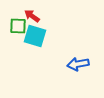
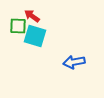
blue arrow: moved 4 px left, 2 px up
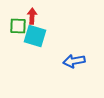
red arrow: rotated 56 degrees clockwise
blue arrow: moved 1 px up
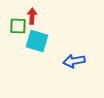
cyan square: moved 2 px right, 5 px down
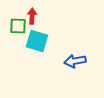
blue arrow: moved 1 px right
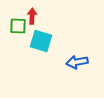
cyan square: moved 4 px right
blue arrow: moved 2 px right, 1 px down
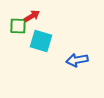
red arrow: rotated 56 degrees clockwise
blue arrow: moved 2 px up
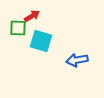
green square: moved 2 px down
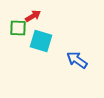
red arrow: moved 1 px right
blue arrow: rotated 45 degrees clockwise
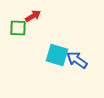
cyan square: moved 16 px right, 14 px down
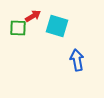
cyan square: moved 29 px up
blue arrow: rotated 45 degrees clockwise
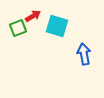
green square: rotated 24 degrees counterclockwise
blue arrow: moved 7 px right, 6 px up
